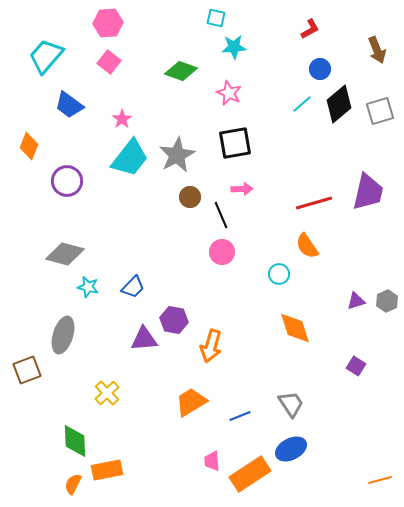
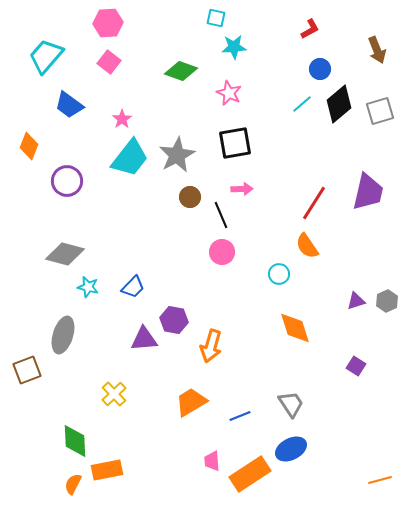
red line at (314, 203): rotated 42 degrees counterclockwise
yellow cross at (107, 393): moved 7 px right, 1 px down
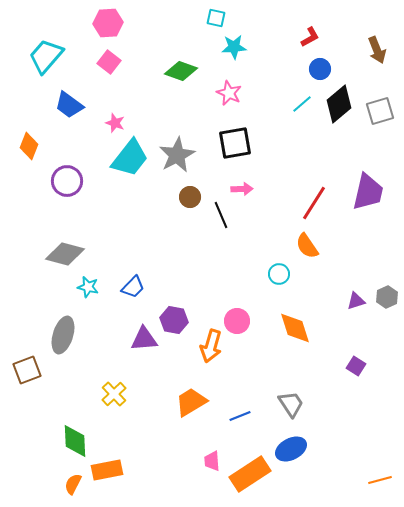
red L-shape at (310, 29): moved 8 px down
pink star at (122, 119): moved 7 px left, 4 px down; rotated 18 degrees counterclockwise
pink circle at (222, 252): moved 15 px right, 69 px down
gray hexagon at (387, 301): moved 4 px up
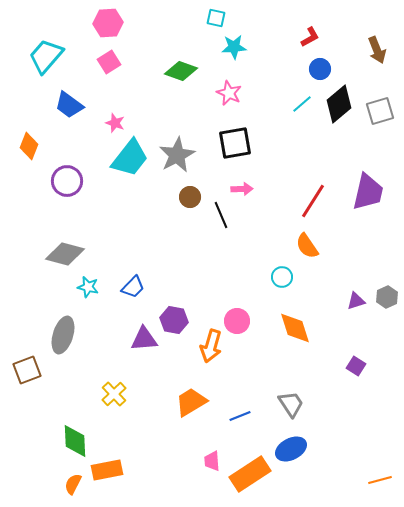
pink square at (109, 62): rotated 20 degrees clockwise
red line at (314, 203): moved 1 px left, 2 px up
cyan circle at (279, 274): moved 3 px right, 3 px down
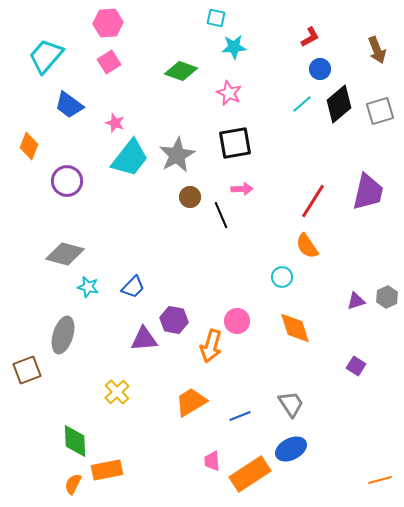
yellow cross at (114, 394): moved 3 px right, 2 px up
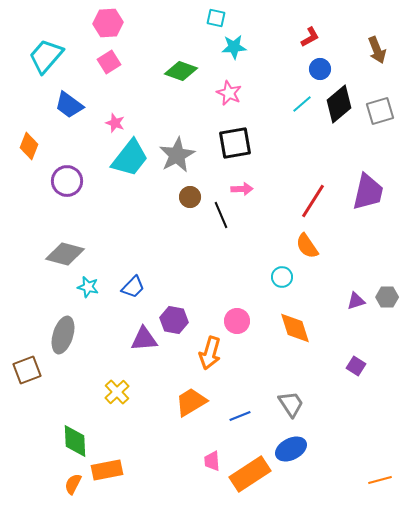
gray hexagon at (387, 297): rotated 25 degrees clockwise
orange arrow at (211, 346): moved 1 px left, 7 px down
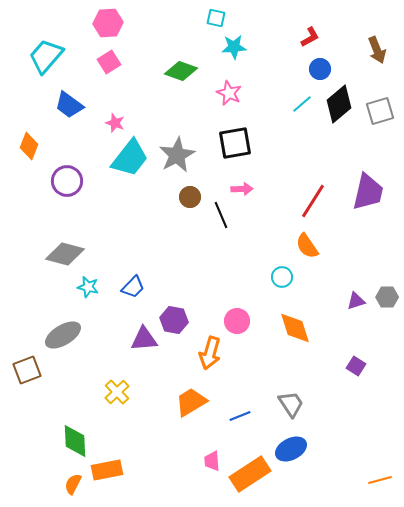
gray ellipse at (63, 335): rotated 42 degrees clockwise
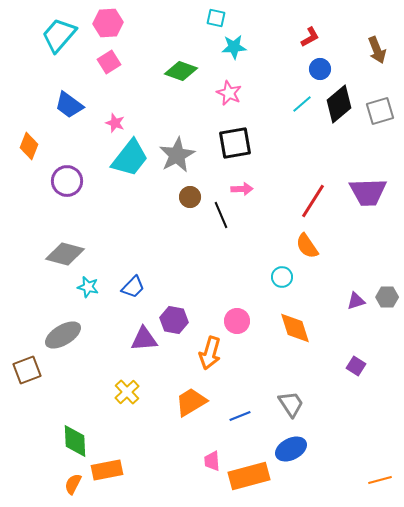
cyan trapezoid at (46, 56): moved 13 px right, 21 px up
purple trapezoid at (368, 192): rotated 75 degrees clockwise
yellow cross at (117, 392): moved 10 px right
orange rectangle at (250, 474): moved 1 px left, 2 px down; rotated 18 degrees clockwise
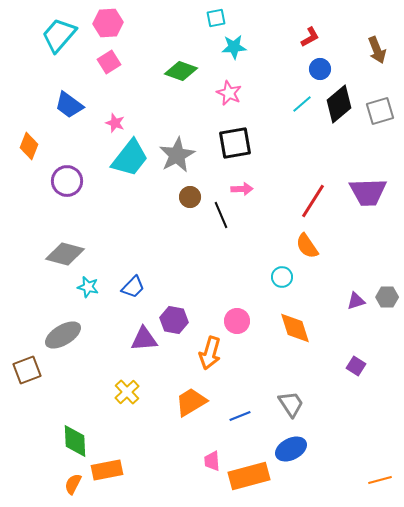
cyan square at (216, 18): rotated 24 degrees counterclockwise
